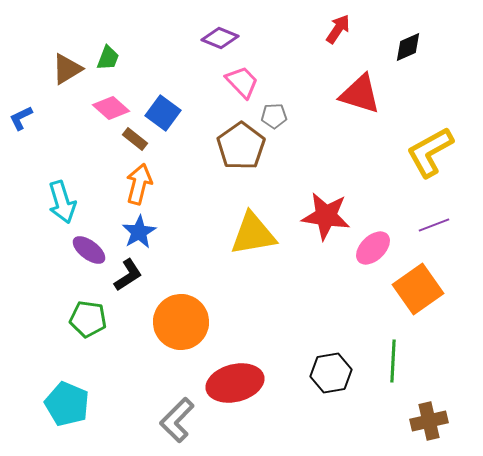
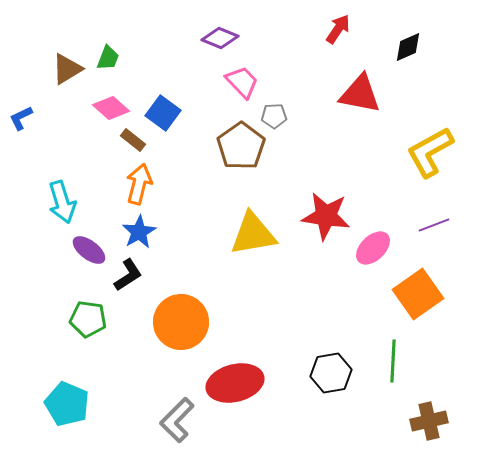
red triangle: rotated 6 degrees counterclockwise
brown rectangle: moved 2 px left, 1 px down
orange square: moved 5 px down
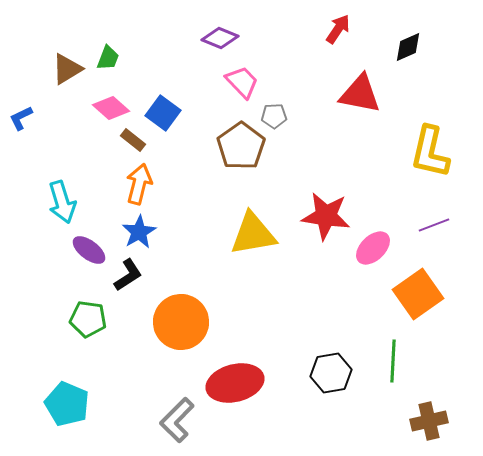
yellow L-shape: rotated 48 degrees counterclockwise
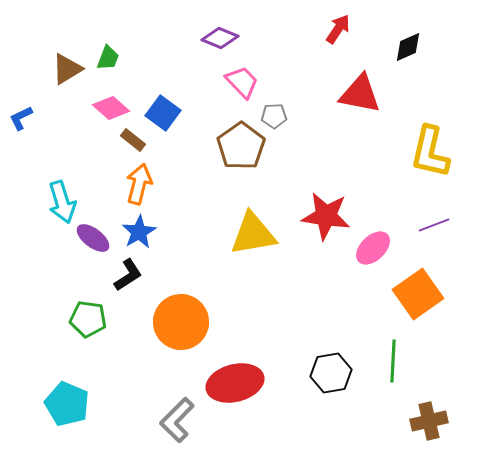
purple ellipse: moved 4 px right, 12 px up
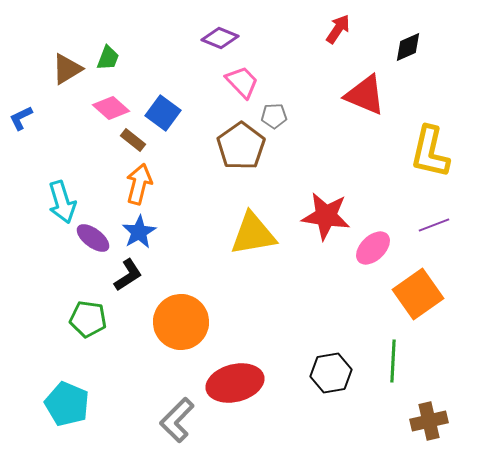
red triangle: moved 5 px right, 1 px down; rotated 12 degrees clockwise
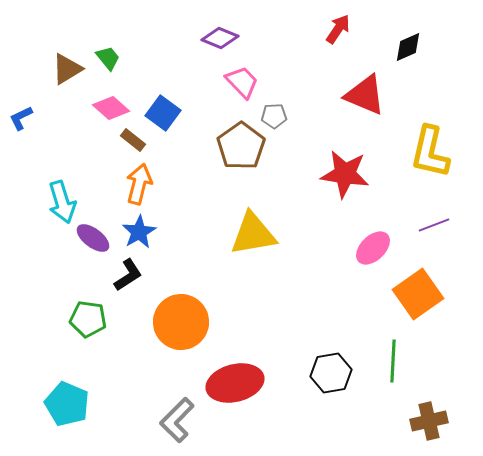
green trapezoid: rotated 60 degrees counterclockwise
red star: moved 19 px right, 42 px up
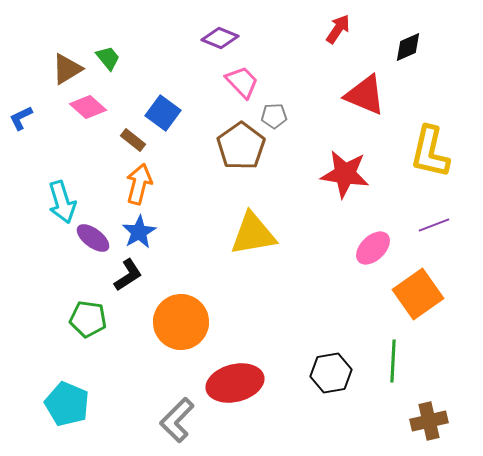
pink diamond: moved 23 px left, 1 px up
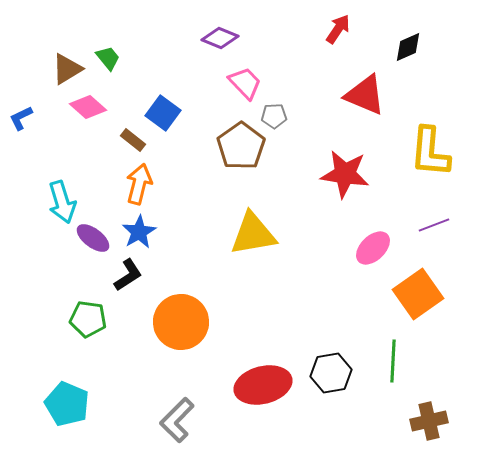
pink trapezoid: moved 3 px right, 1 px down
yellow L-shape: rotated 8 degrees counterclockwise
red ellipse: moved 28 px right, 2 px down
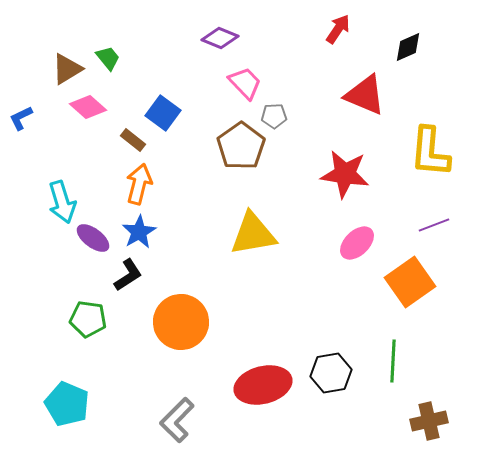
pink ellipse: moved 16 px left, 5 px up
orange square: moved 8 px left, 12 px up
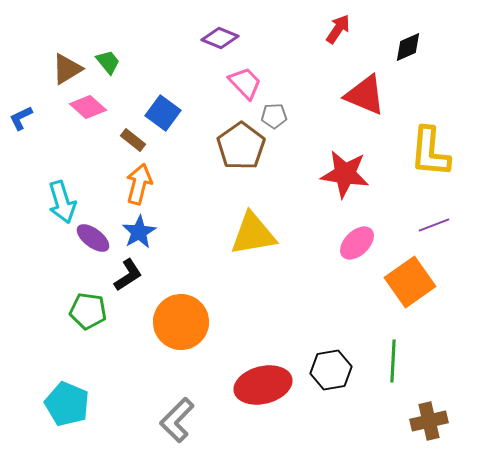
green trapezoid: moved 4 px down
green pentagon: moved 8 px up
black hexagon: moved 3 px up
